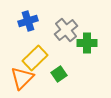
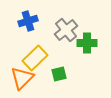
green square: rotated 21 degrees clockwise
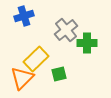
blue cross: moved 4 px left, 5 px up
yellow rectangle: moved 1 px right, 1 px down
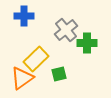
blue cross: rotated 18 degrees clockwise
orange triangle: rotated 10 degrees clockwise
